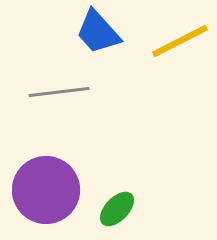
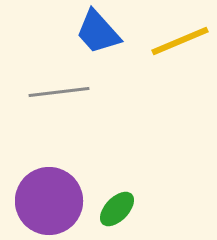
yellow line: rotated 4 degrees clockwise
purple circle: moved 3 px right, 11 px down
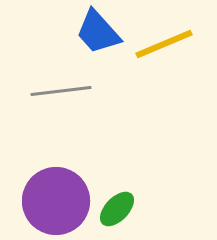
yellow line: moved 16 px left, 3 px down
gray line: moved 2 px right, 1 px up
purple circle: moved 7 px right
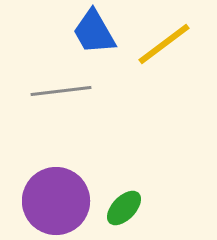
blue trapezoid: moved 4 px left; rotated 12 degrees clockwise
yellow line: rotated 14 degrees counterclockwise
green ellipse: moved 7 px right, 1 px up
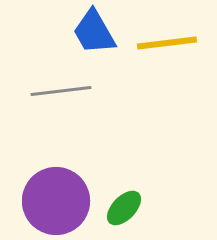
yellow line: moved 3 px right, 1 px up; rotated 30 degrees clockwise
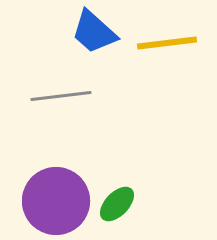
blue trapezoid: rotated 18 degrees counterclockwise
gray line: moved 5 px down
green ellipse: moved 7 px left, 4 px up
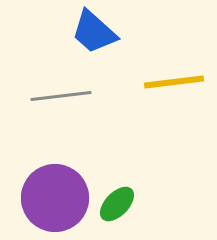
yellow line: moved 7 px right, 39 px down
purple circle: moved 1 px left, 3 px up
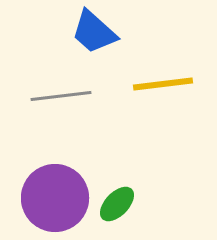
yellow line: moved 11 px left, 2 px down
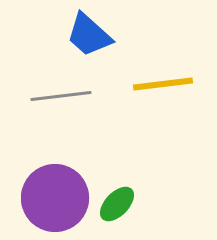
blue trapezoid: moved 5 px left, 3 px down
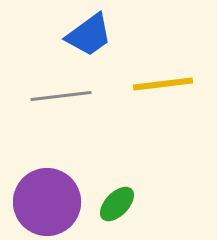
blue trapezoid: rotated 78 degrees counterclockwise
purple circle: moved 8 px left, 4 px down
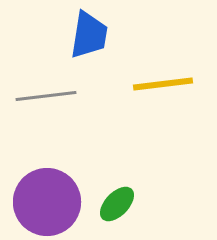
blue trapezoid: rotated 45 degrees counterclockwise
gray line: moved 15 px left
